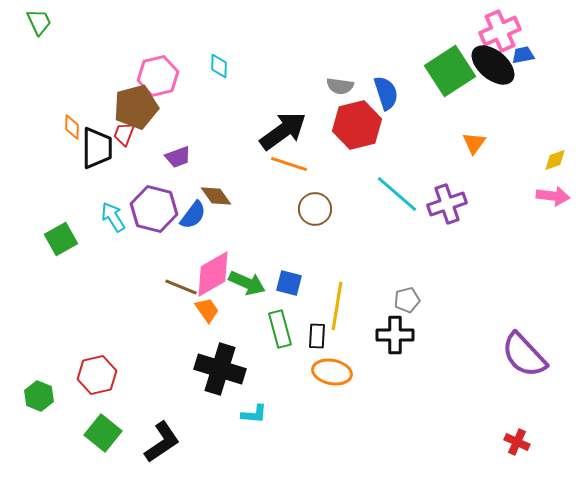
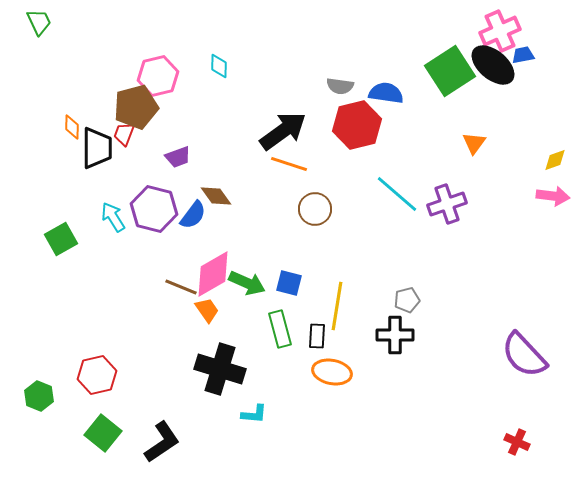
blue semicircle at (386, 93): rotated 64 degrees counterclockwise
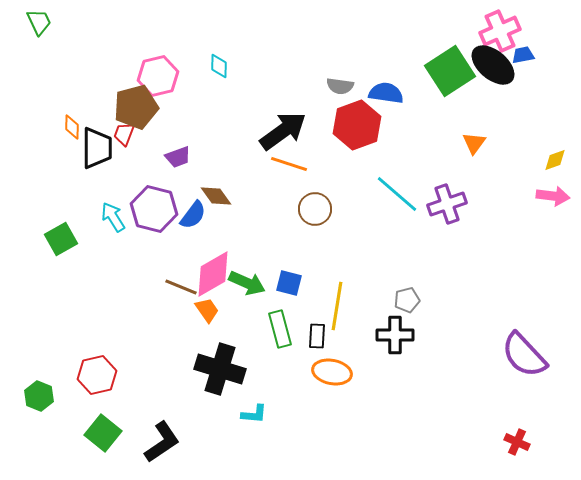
red hexagon at (357, 125): rotated 6 degrees counterclockwise
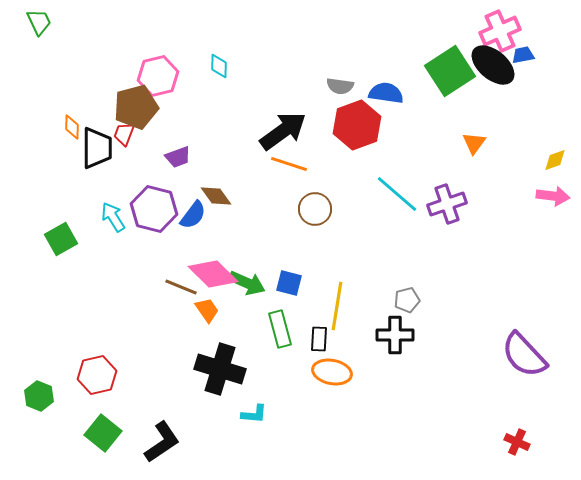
pink diamond at (213, 274): rotated 75 degrees clockwise
black rectangle at (317, 336): moved 2 px right, 3 px down
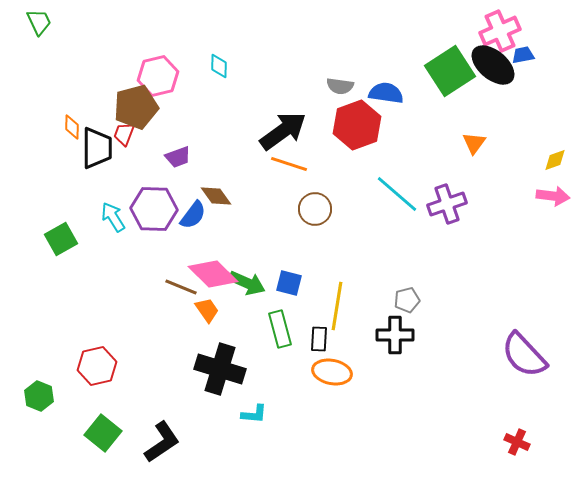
purple hexagon at (154, 209): rotated 12 degrees counterclockwise
red hexagon at (97, 375): moved 9 px up
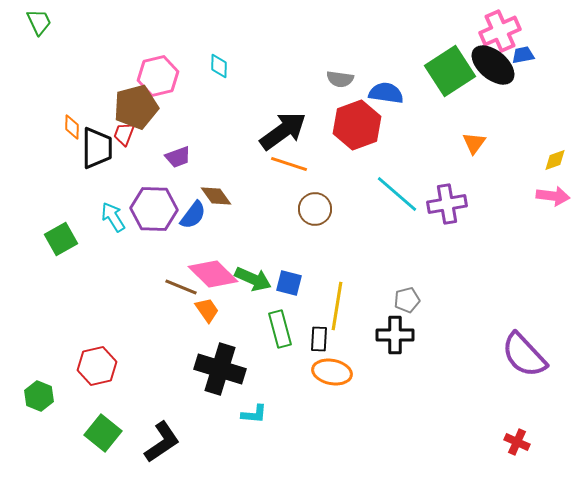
gray semicircle at (340, 86): moved 7 px up
purple cross at (447, 204): rotated 9 degrees clockwise
green arrow at (247, 283): moved 6 px right, 4 px up
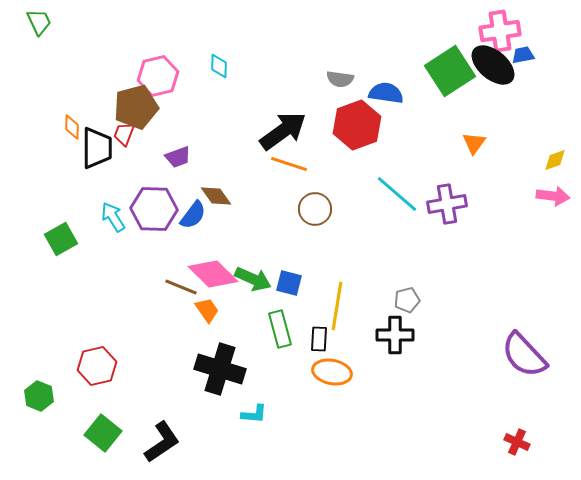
pink cross at (500, 31): rotated 15 degrees clockwise
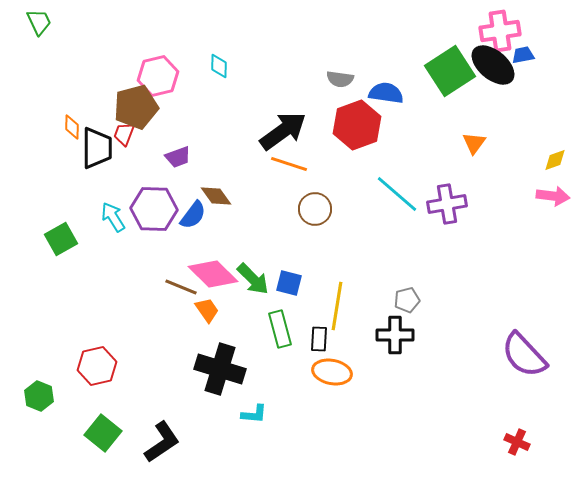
green arrow at (253, 279): rotated 21 degrees clockwise
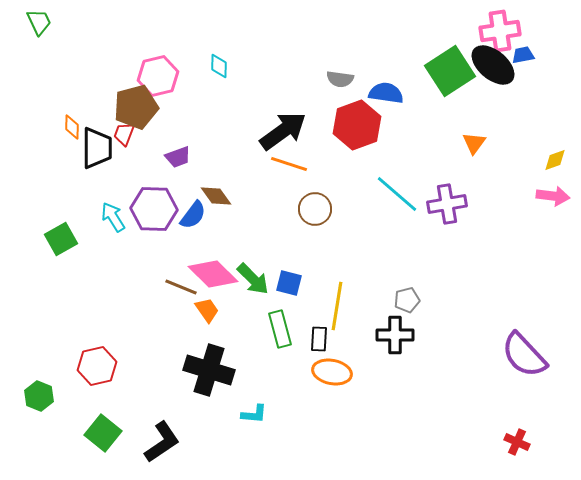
black cross at (220, 369): moved 11 px left, 1 px down
